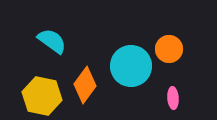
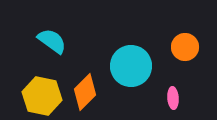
orange circle: moved 16 px right, 2 px up
orange diamond: moved 7 px down; rotated 9 degrees clockwise
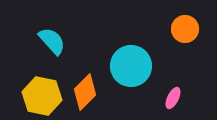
cyan semicircle: rotated 12 degrees clockwise
orange circle: moved 18 px up
pink ellipse: rotated 30 degrees clockwise
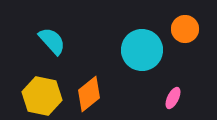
cyan circle: moved 11 px right, 16 px up
orange diamond: moved 4 px right, 2 px down; rotated 6 degrees clockwise
